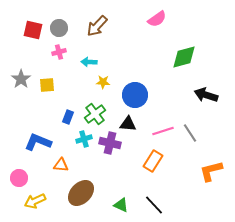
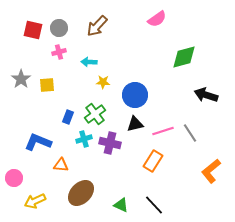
black triangle: moved 7 px right; rotated 18 degrees counterclockwise
orange L-shape: rotated 25 degrees counterclockwise
pink circle: moved 5 px left
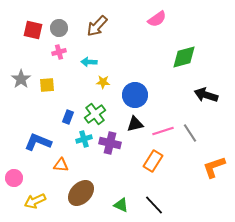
orange L-shape: moved 3 px right, 4 px up; rotated 20 degrees clockwise
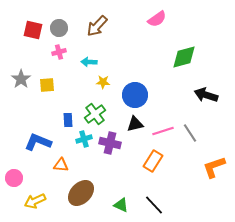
blue rectangle: moved 3 px down; rotated 24 degrees counterclockwise
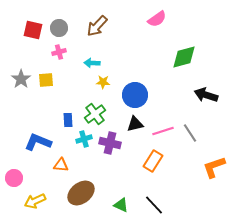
cyan arrow: moved 3 px right, 1 px down
yellow square: moved 1 px left, 5 px up
brown ellipse: rotated 8 degrees clockwise
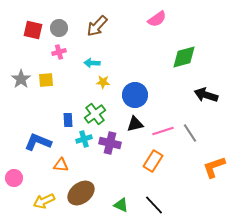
yellow arrow: moved 9 px right
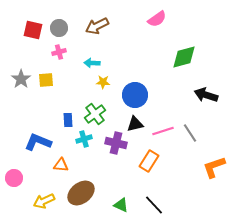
brown arrow: rotated 20 degrees clockwise
purple cross: moved 6 px right
orange rectangle: moved 4 px left
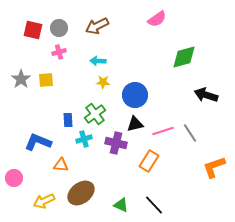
cyan arrow: moved 6 px right, 2 px up
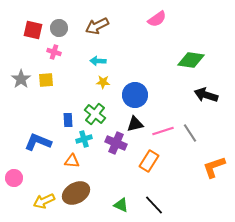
pink cross: moved 5 px left; rotated 32 degrees clockwise
green diamond: moved 7 px right, 3 px down; rotated 24 degrees clockwise
green cross: rotated 15 degrees counterclockwise
purple cross: rotated 10 degrees clockwise
orange triangle: moved 11 px right, 4 px up
brown ellipse: moved 5 px left; rotated 8 degrees clockwise
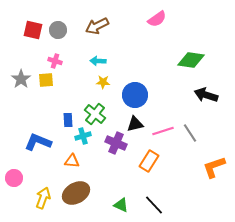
gray circle: moved 1 px left, 2 px down
pink cross: moved 1 px right, 9 px down
cyan cross: moved 1 px left, 3 px up
yellow arrow: moved 1 px left, 3 px up; rotated 135 degrees clockwise
